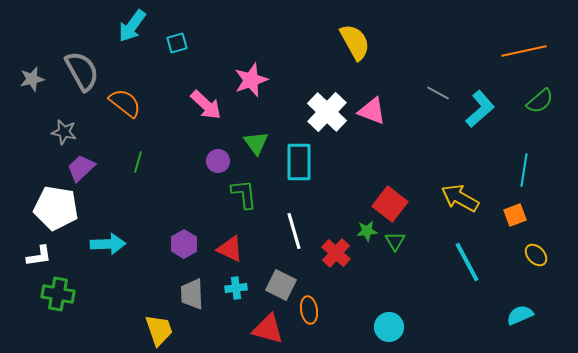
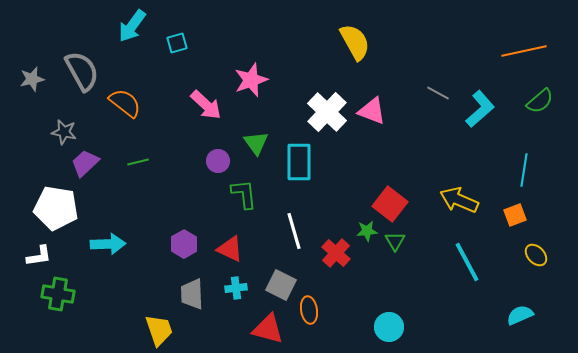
green line at (138, 162): rotated 60 degrees clockwise
purple trapezoid at (81, 168): moved 4 px right, 5 px up
yellow arrow at (460, 198): moved 1 px left, 2 px down; rotated 6 degrees counterclockwise
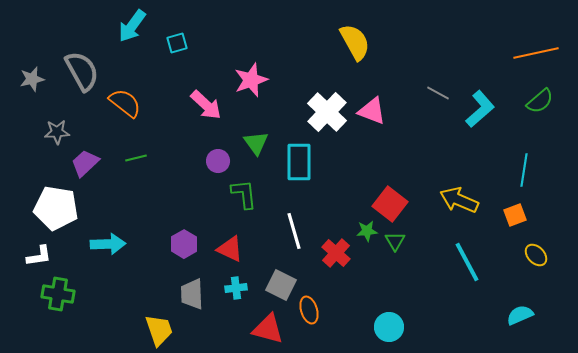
orange line at (524, 51): moved 12 px right, 2 px down
gray star at (64, 132): moved 7 px left; rotated 15 degrees counterclockwise
green line at (138, 162): moved 2 px left, 4 px up
orange ellipse at (309, 310): rotated 8 degrees counterclockwise
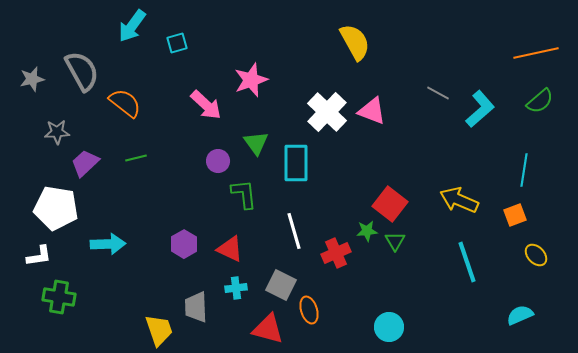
cyan rectangle at (299, 162): moved 3 px left, 1 px down
red cross at (336, 253): rotated 24 degrees clockwise
cyan line at (467, 262): rotated 9 degrees clockwise
green cross at (58, 294): moved 1 px right, 3 px down
gray trapezoid at (192, 294): moved 4 px right, 13 px down
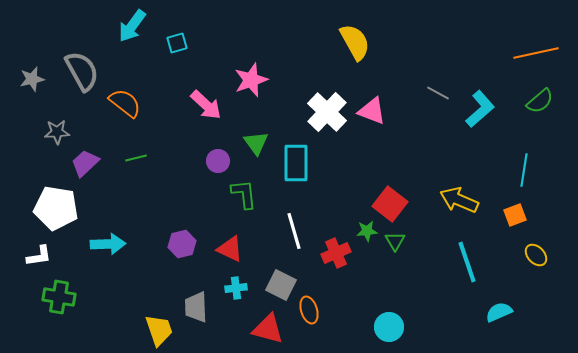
purple hexagon at (184, 244): moved 2 px left; rotated 16 degrees clockwise
cyan semicircle at (520, 315): moved 21 px left, 3 px up
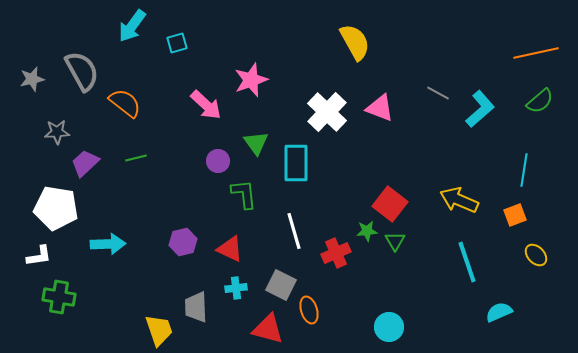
pink triangle at (372, 111): moved 8 px right, 3 px up
purple hexagon at (182, 244): moved 1 px right, 2 px up
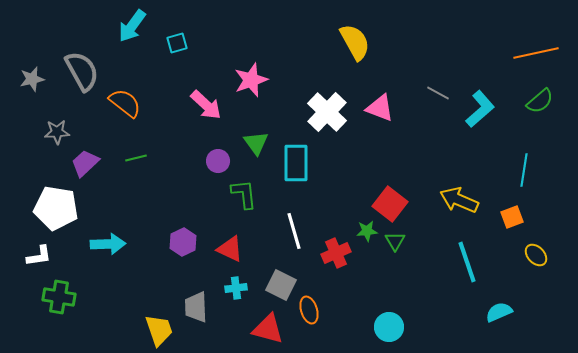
orange square at (515, 215): moved 3 px left, 2 px down
purple hexagon at (183, 242): rotated 12 degrees counterclockwise
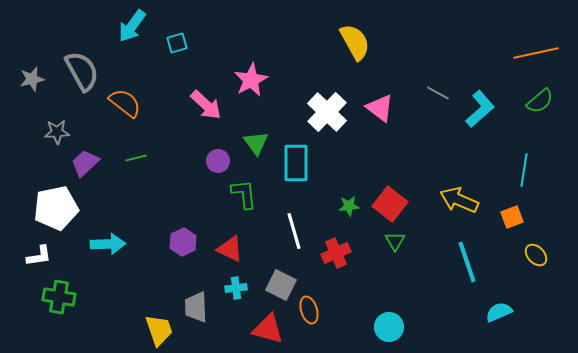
pink star at (251, 80): rotated 8 degrees counterclockwise
pink triangle at (380, 108): rotated 16 degrees clockwise
white pentagon at (56, 208): rotated 21 degrees counterclockwise
green star at (367, 231): moved 18 px left, 25 px up
